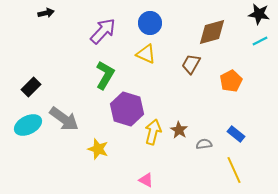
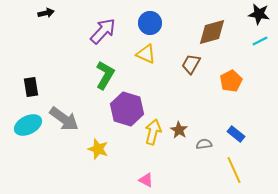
black rectangle: rotated 54 degrees counterclockwise
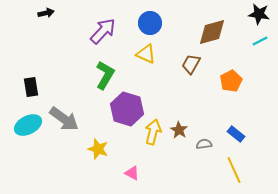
pink triangle: moved 14 px left, 7 px up
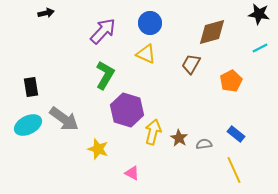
cyan line: moved 7 px down
purple hexagon: moved 1 px down
brown star: moved 8 px down
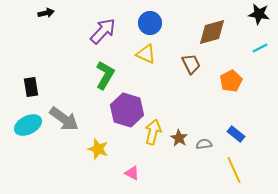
brown trapezoid: rotated 125 degrees clockwise
